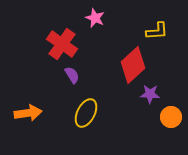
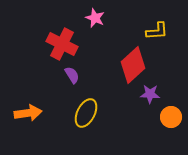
red cross: rotated 8 degrees counterclockwise
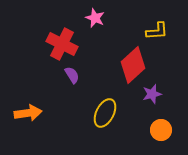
purple star: moved 2 px right; rotated 18 degrees counterclockwise
yellow ellipse: moved 19 px right
orange circle: moved 10 px left, 13 px down
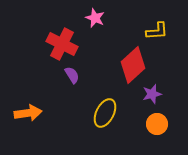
orange circle: moved 4 px left, 6 px up
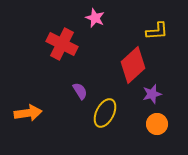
purple semicircle: moved 8 px right, 16 px down
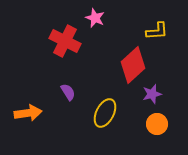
red cross: moved 3 px right, 3 px up
purple semicircle: moved 12 px left, 1 px down
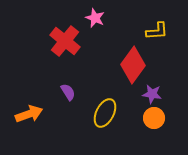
red cross: rotated 12 degrees clockwise
red diamond: rotated 12 degrees counterclockwise
purple star: rotated 24 degrees clockwise
orange arrow: moved 1 px right, 1 px down; rotated 12 degrees counterclockwise
orange circle: moved 3 px left, 6 px up
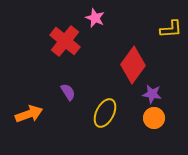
yellow L-shape: moved 14 px right, 2 px up
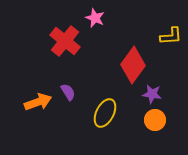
yellow L-shape: moved 7 px down
orange arrow: moved 9 px right, 12 px up
orange circle: moved 1 px right, 2 px down
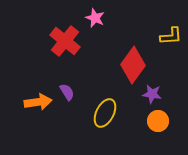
purple semicircle: moved 1 px left
orange arrow: rotated 12 degrees clockwise
orange circle: moved 3 px right, 1 px down
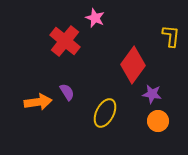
yellow L-shape: rotated 80 degrees counterclockwise
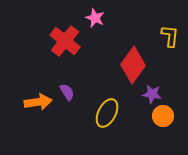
yellow L-shape: moved 1 px left
yellow ellipse: moved 2 px right
orange circle: moved 5 px right, 5 px up
